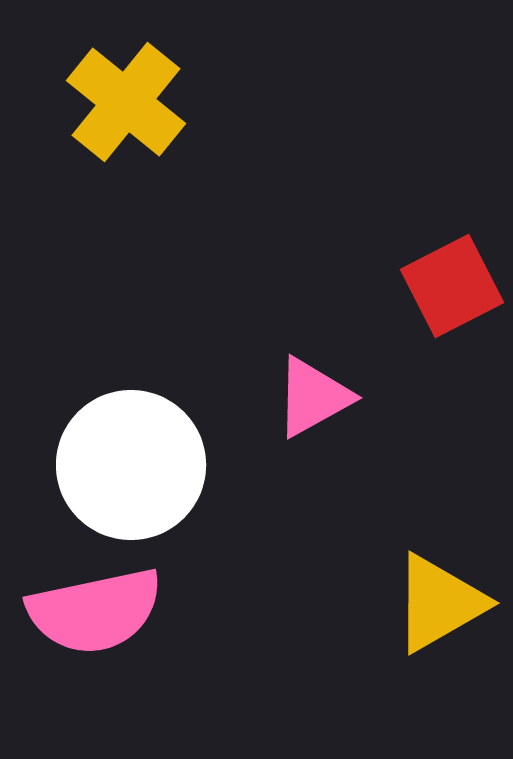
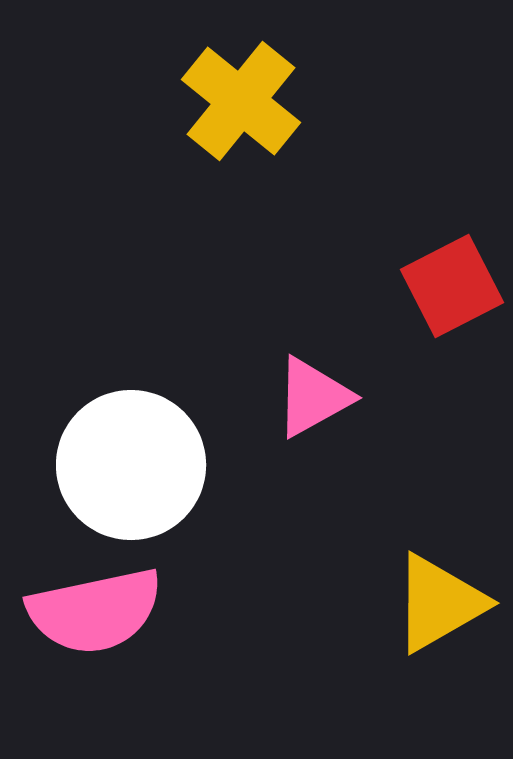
yellow cross: moved 115 px right, 1 px up
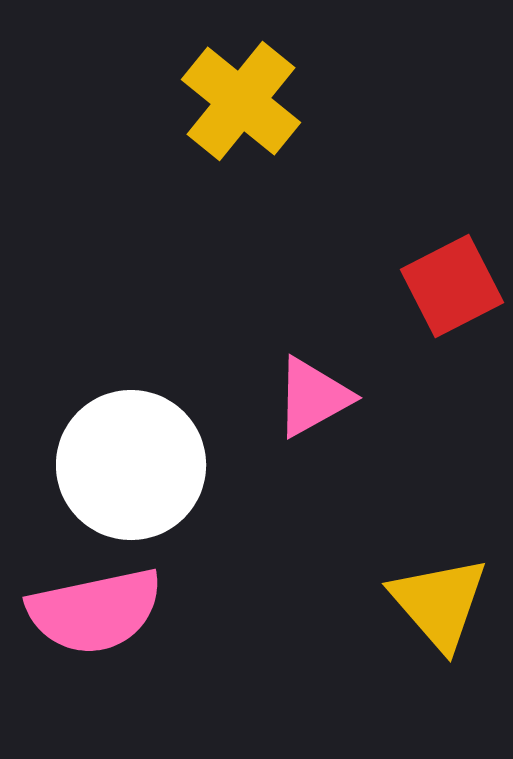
yellow triangle: rotated 41 degrees counterclockwise
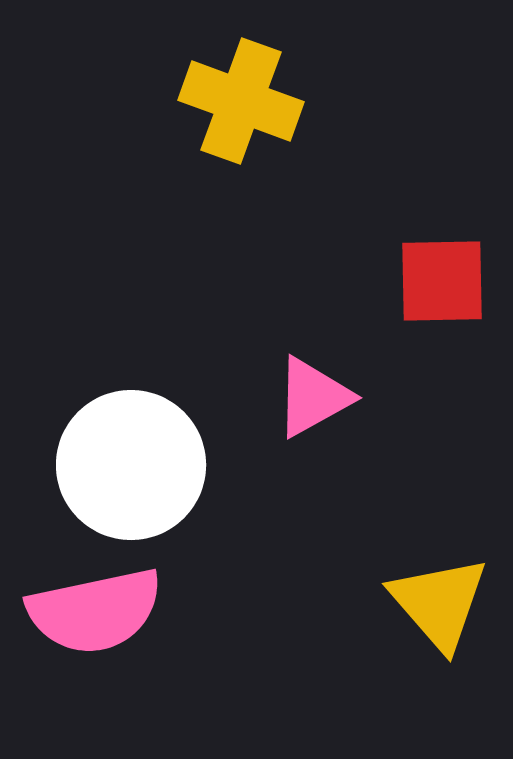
yellow cross: rotated 19 degrees counterclockwise
red square: moved 10 px left, 5 px up; rotated 26 degrees clockwise
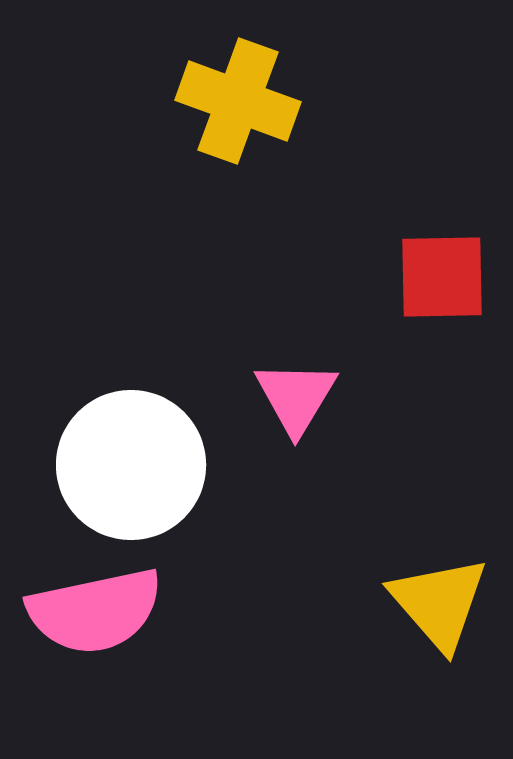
yellow cross: moved 3 px left
red square: moved 4 px up
pink triangle: moved 17 px left; rotated 30 degrees counterclockwise
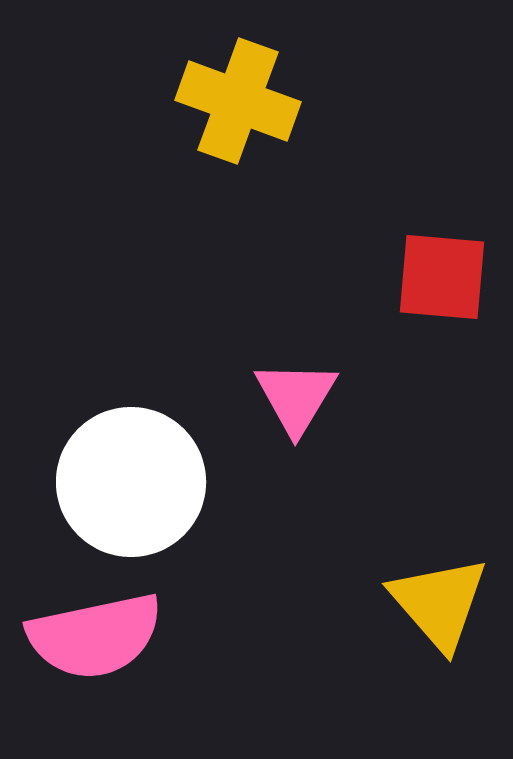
red square: rotated 6 degrees clockwise
white circle: moved 17 px down
pink semicircle: moved 25 px down
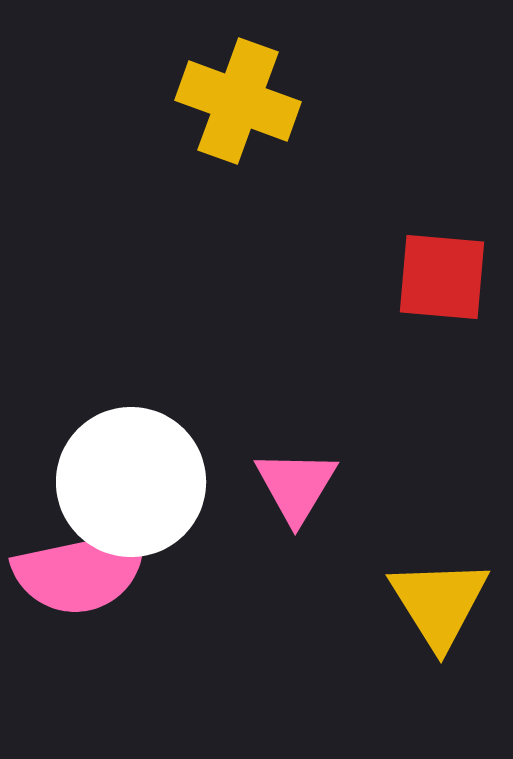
pink triangle: moved 89 px down
yellow triangle: rotated 9 degrees clockwise
pink semicircle: moved 14 px left, 64 px up
